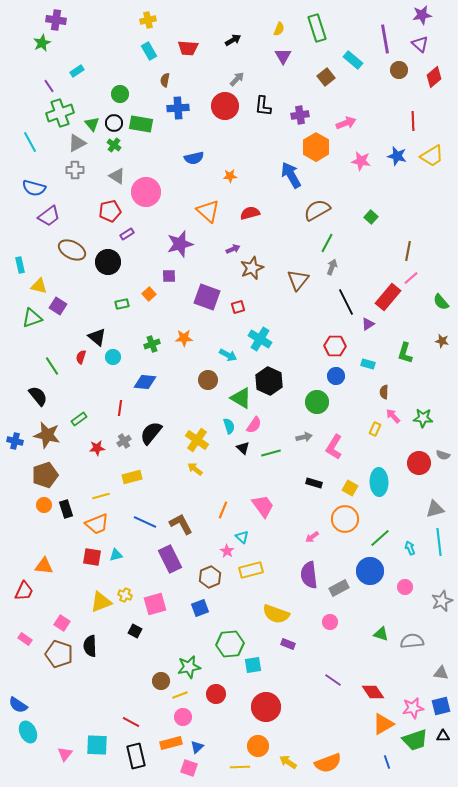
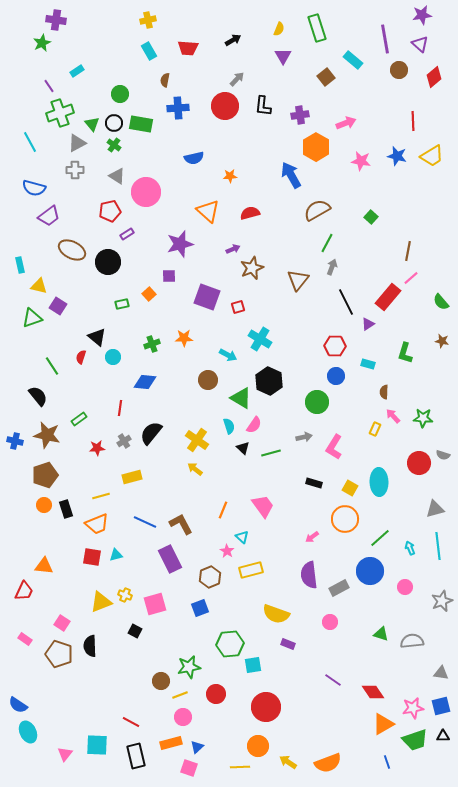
cyan line at (439, 542): moved 1 px left, 4 px down
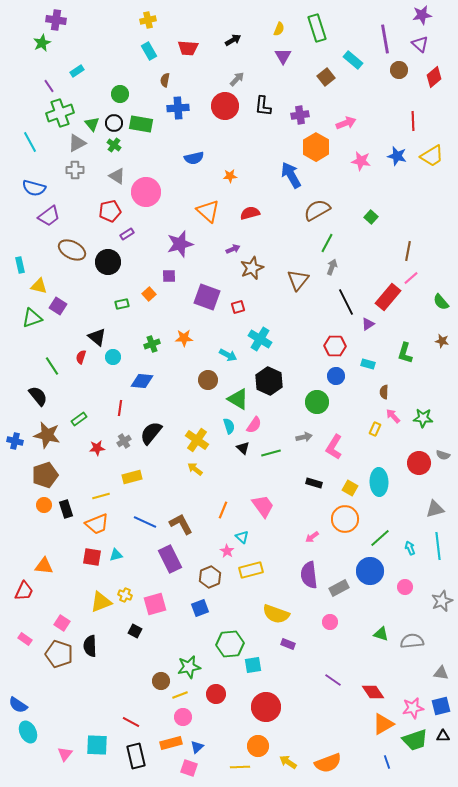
blue diamond at (145, 382): moved 3 px left, 1 px up
green triangle at (241, 398): moved 3 px left, 1 px down
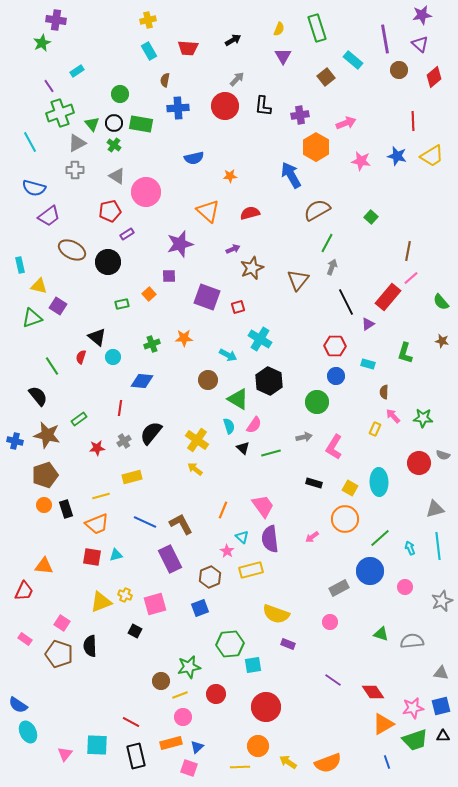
purple semicircle at (309, 575): moved 39 px left, 36 px up
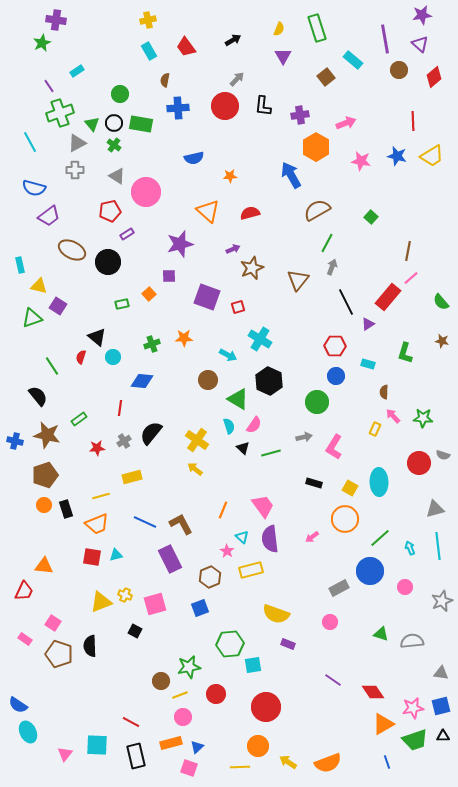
red trapezoid at (188, 48): moved 2 px left, 1 px up; rotated 50 degrees clockwise
pink square at (62, 623): moved 9 px left
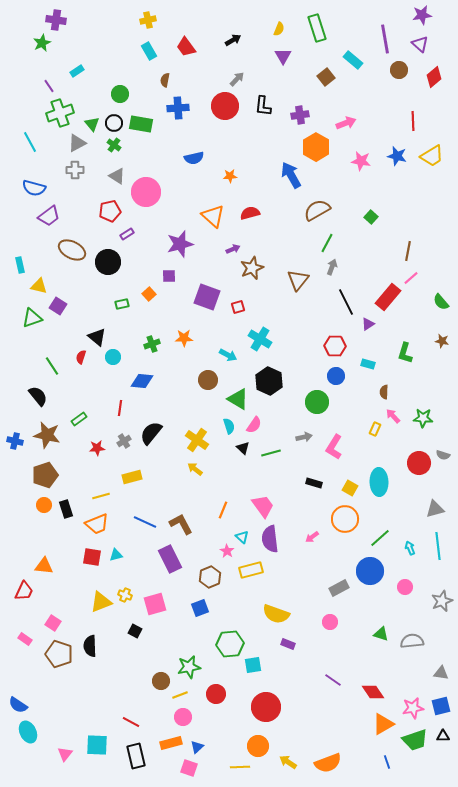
orange triangle at (208, 211): moved 5 px right, 5 px down
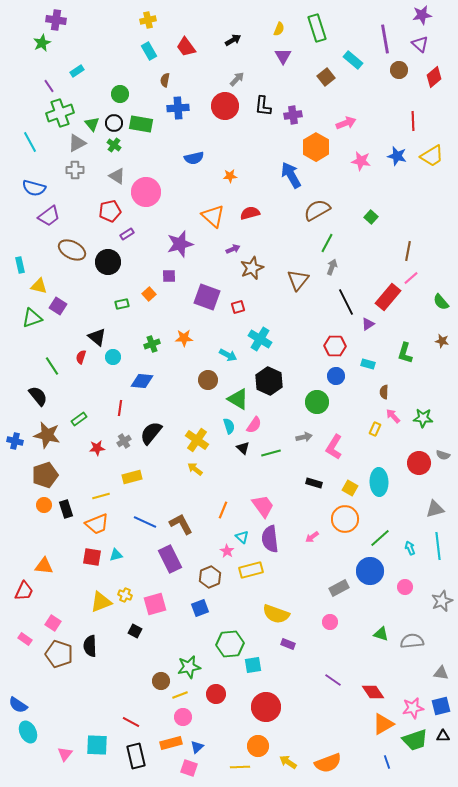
purple cross at (300, 115): moved 7 px left
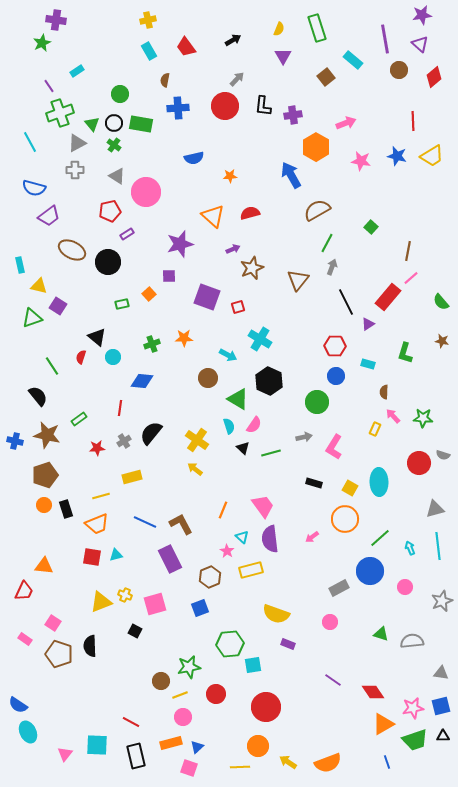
green square at (371, 217): moved 10 px down
brown circle at (208, 380): moved 2 px up
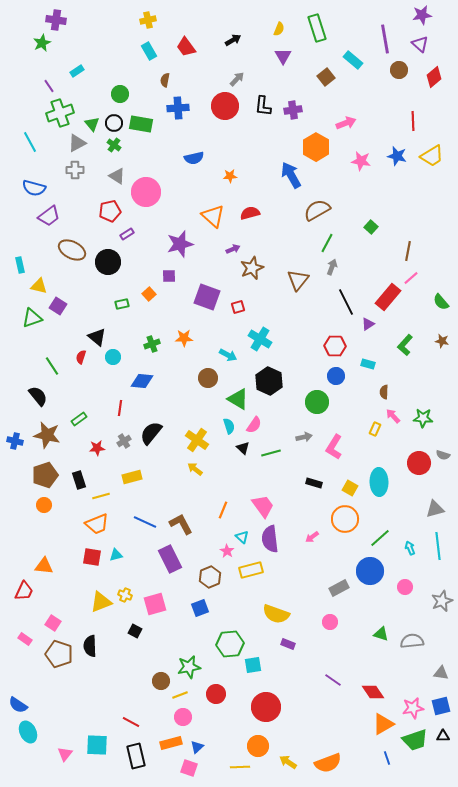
purple cross at (293, 115): moved 5 px up
green L-shape at (405, 353): moved 8 px up; rotated 25 degrees clockwise
black rectangle at (66, 509): moved 13 px right, 29 px up
blue line at (387, 762): moved 4 px up
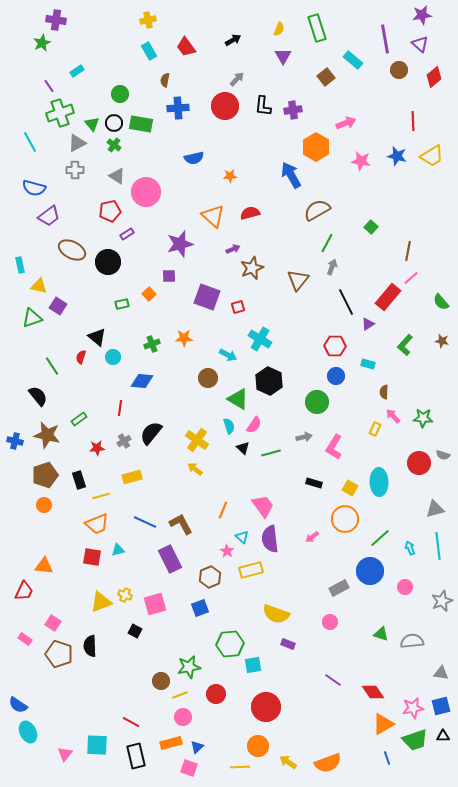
cyan triangle at (116, 555): moved 2 px right, 5 px up
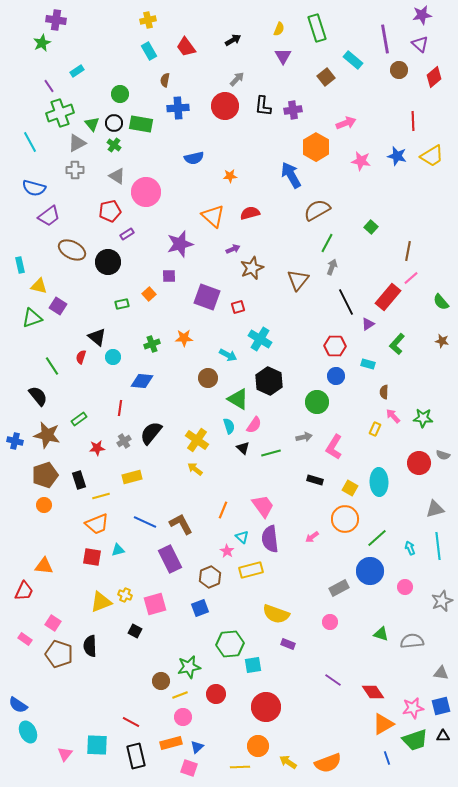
green L-shape at (405, 345): moved 8 px left, 1 px up
black rectangle at (314, 483): moved 1 px right, 3 px up
green line at (380, 538): moved 3 px left
